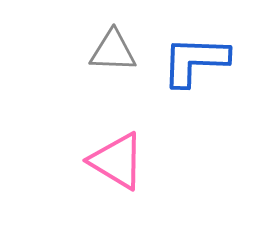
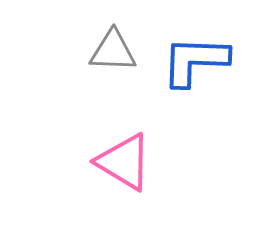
pink triangle: moved 7 px right, 1 px down
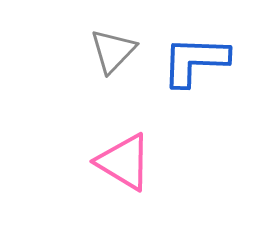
gray triangle: rotated 48 degrees counterclockwise
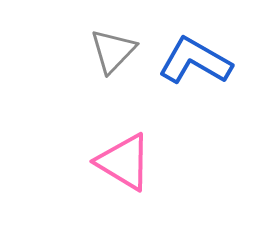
blue L-shape: rotated 28 degrees clockwise
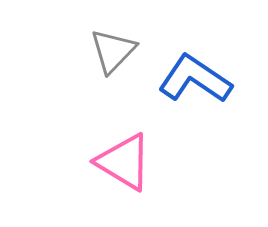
blue L-shape: moved 18 px down; rotated 4 degrees clockwise
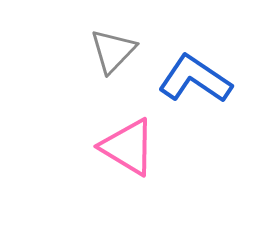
pink triangle: moved 4 px right, 15 px up
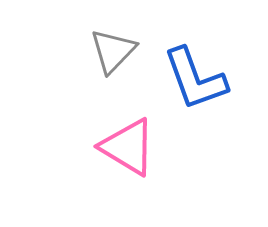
blue L-shape: rotated 144 degrees counterclockwise
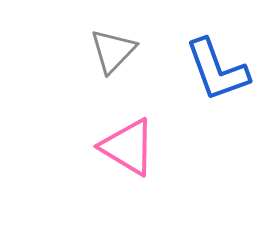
blue L-shape: moved 22 px right, 9 px up
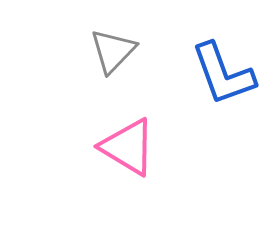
blue L-shape: moved 6 px right, 4 px down
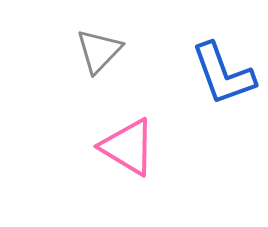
gray triangle: moved 14 px left
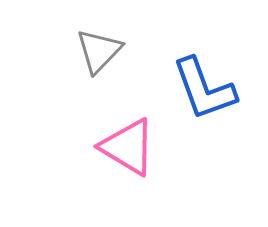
blue L-shape: moved 19 px left, 15 px down
